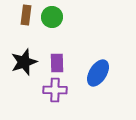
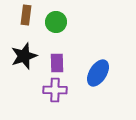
green circle: moved 4 px right, 5 px down
black star: moved 6 px up
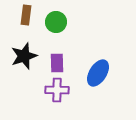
purple cross: moved 2 px right
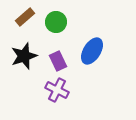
brown rectangle: moved 1 px left, 2 px down; rotated 42 degrees clockwise
purple rectangle: moved 1 px right, 2 px up; rotated 24 degrees counterclockwise
blue ellipse: moved 6 px left, 22 px up
purple cross: rotated 25 degrees clockwise
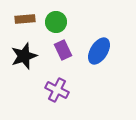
brown rectangle: moved 2 px down; rotated 36 degrees clockwise
blue ellipse: moved 7 px right
purple rectangle: moved 5 px right, 11 px up
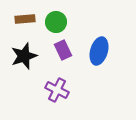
blue ellipse: rotated 16 degrees counterclockwise
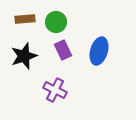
purple cross: moved 2 px left
